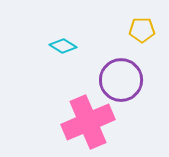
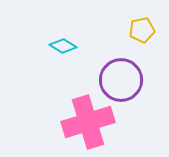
yellow pentagon: rotated 10 degrees counterclockwise
pink cross: rotated 6 degrees clockwise
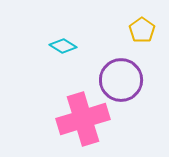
yellow pentagon: rotated 25 degrees counterclockwise
pink cross: moved 5 px left, 3 px up
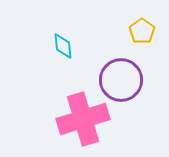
yellow pentagon: moved 1 px down
cyan diamond: rotated 52 degrees clockwise
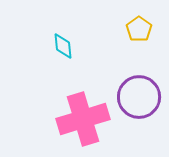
yellow pentagon: moved 3 px left, 2 px up
purple circle: moved 18 px right, 17 px down
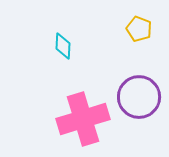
yellow pentagon: rotated 15 degrees counterclockwise
cyan diamond: rotated 8 degrees clockwise
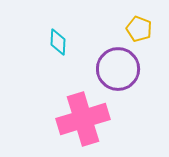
cyan diamond: moved 5 px left, 4 px up
purple circle: moved 21 px left, 28 px up
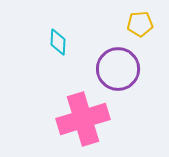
yellow pentagon: moved 1 px right, 5 px up; rotated 25 degrees counterclockwise
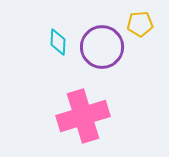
purple circle: moved 16 px left, 22 px up
pink cross: moved 3 px up
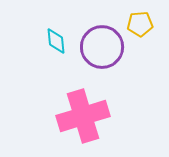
cyan diamond: moved 2 px left, 1 px up; rotated 8 degrees counterclockwise
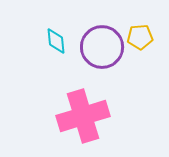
yellow pentagon: moved 13 px down
